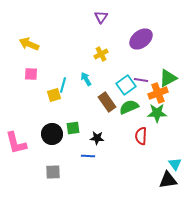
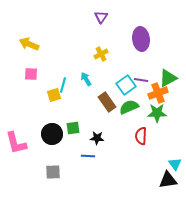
purple ellipse: rotated 60 degrees counterclockwise
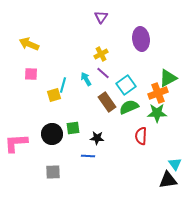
purple line: moved 38 px left, 7 px up; rotated 32 degrees clockwise
pink L-shape: rotated 100 degrees clockwise
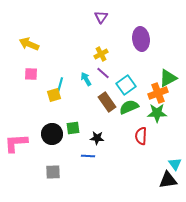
cyan line: moved 3 px left
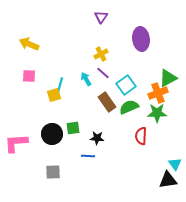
pink square: moved 2 px left, 2 px down
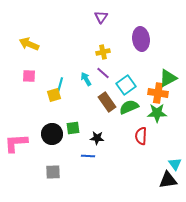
yellow cross: moved 2 px right, 2 px up; rotated 16 degrees clockwise
orange cross: rotated 30 degrees clockwise
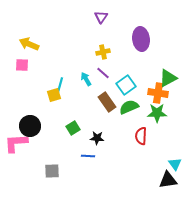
pink square: moved 7 px left, 11 px up
green square: rotated 24 degrees counterclockwise
black circle: moved 22 px left, 8 px up
gray square: moved 1 px left, 1 px up
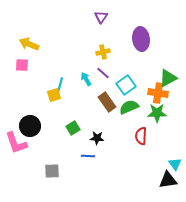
pink L-shape: rotated 105 degrees counterclockwise
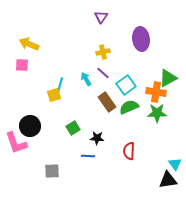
orange cross: moved 2 px left, 1 px up
red semicircle: moved 12 px left, 15 px down
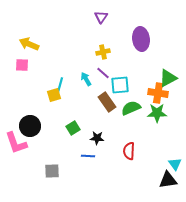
cyan square: moved 6 px left; rotated 30 degrees clockwise
orange cross: moved 2 px right, 1 px down
green semicircle: moved 2 px right, 1 px down
